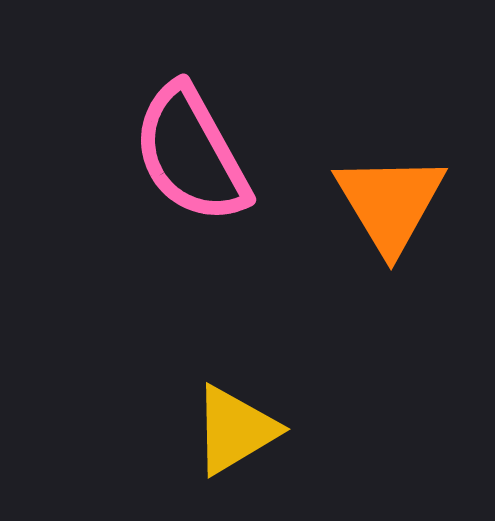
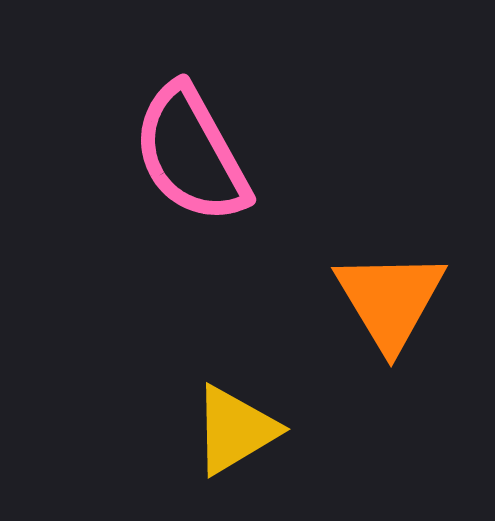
orange triangle: moved 97 px down
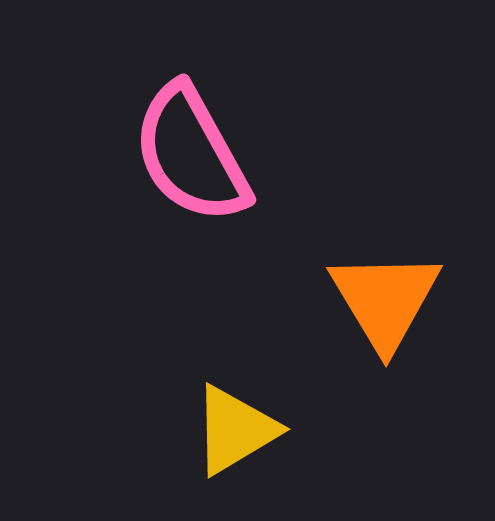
orange triangle: moved 5 px left
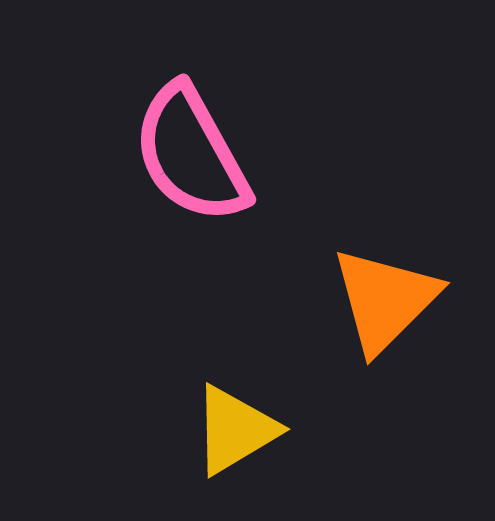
orange triangle: rotated 16 degrees clockwise
